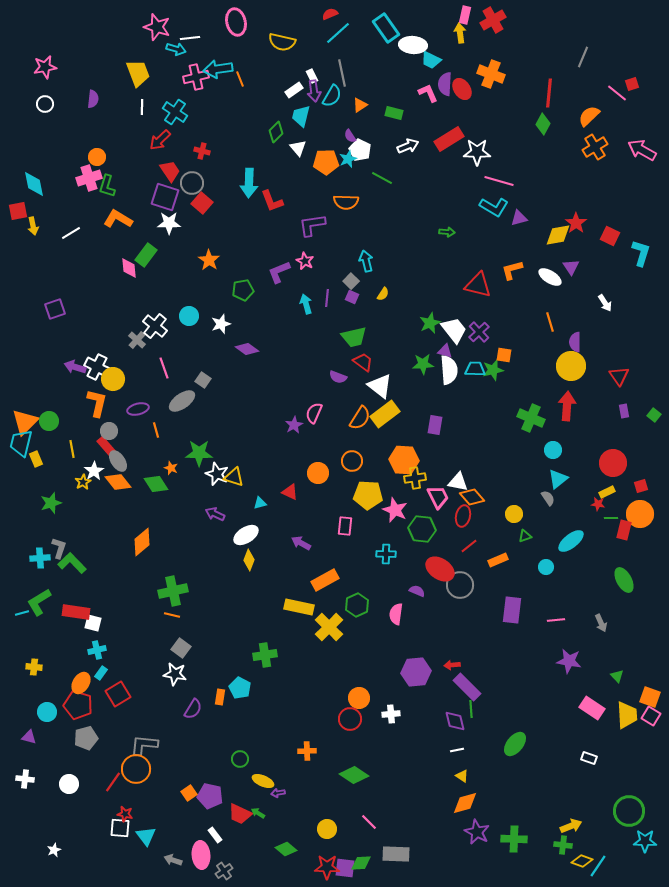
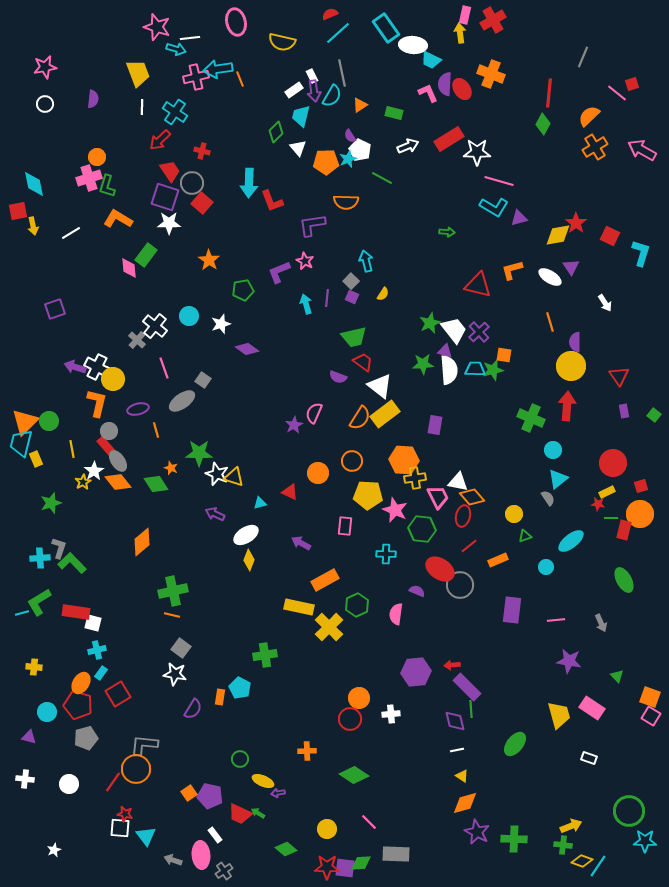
yellow trapezoid at (627, 715): moved 68 px left; rotated 12 degrees counterclockwise
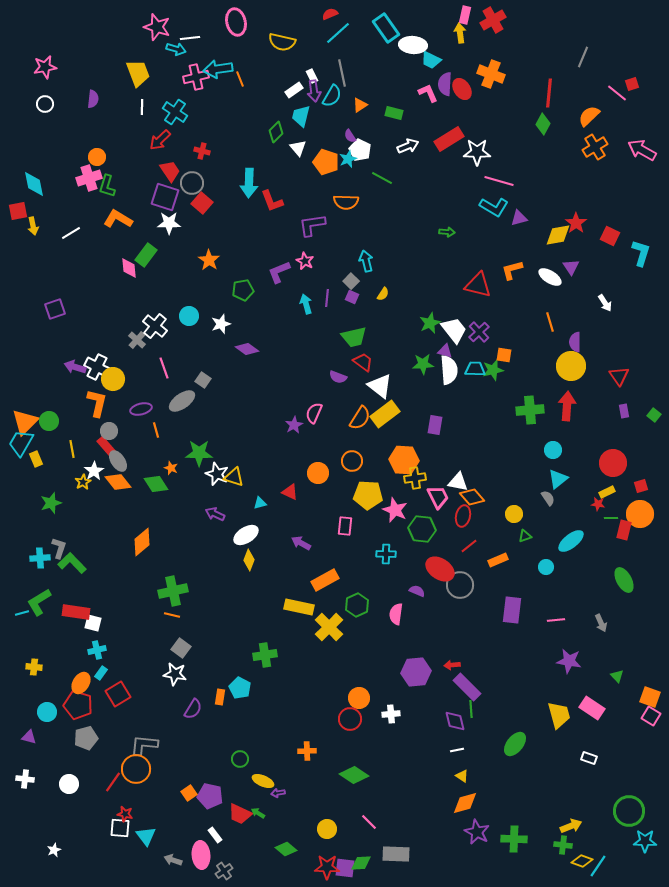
orange pentagon at (326, 162): rotated 20 degrees clockwise
purple ellipse at (138, 409): moved 3 px right
green cross at (531, 418): moved 1 px left, 8 px up; rotated 28 degrees counterclockwise
cyan trapezoid at (21, 443): rotated 16 degrees clockwise
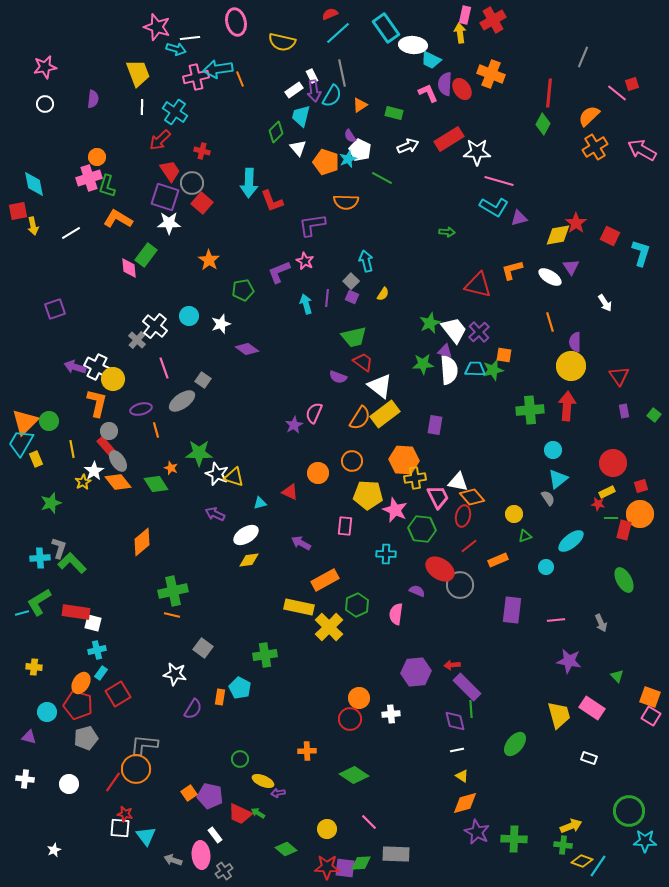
yellow diamond at (249, 560): rotated 60 degrees clockwise
gray square at (181, 648): moved 22 px right
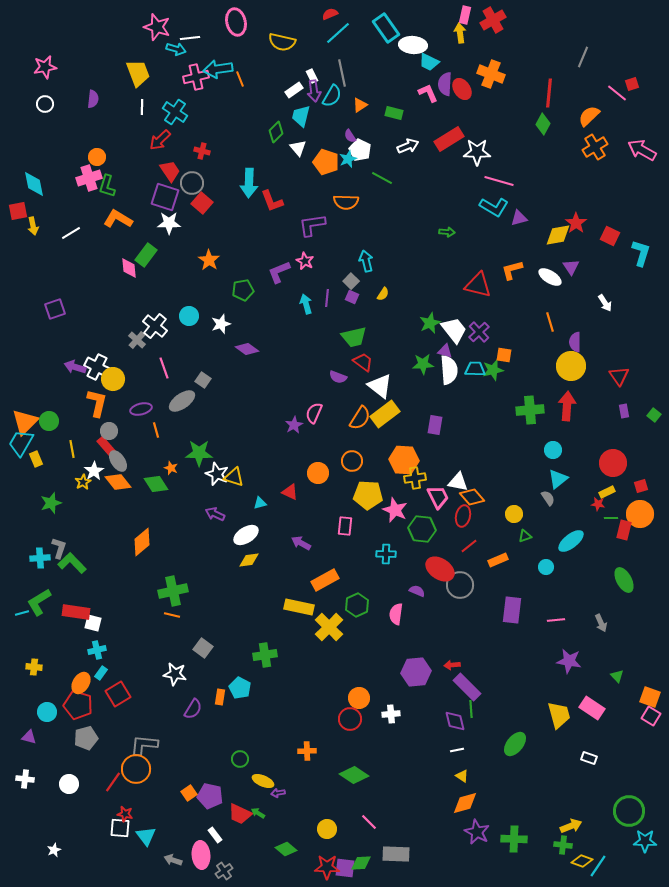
cyan trapezoid at (431, 60): moved 2 px left, 2 px down
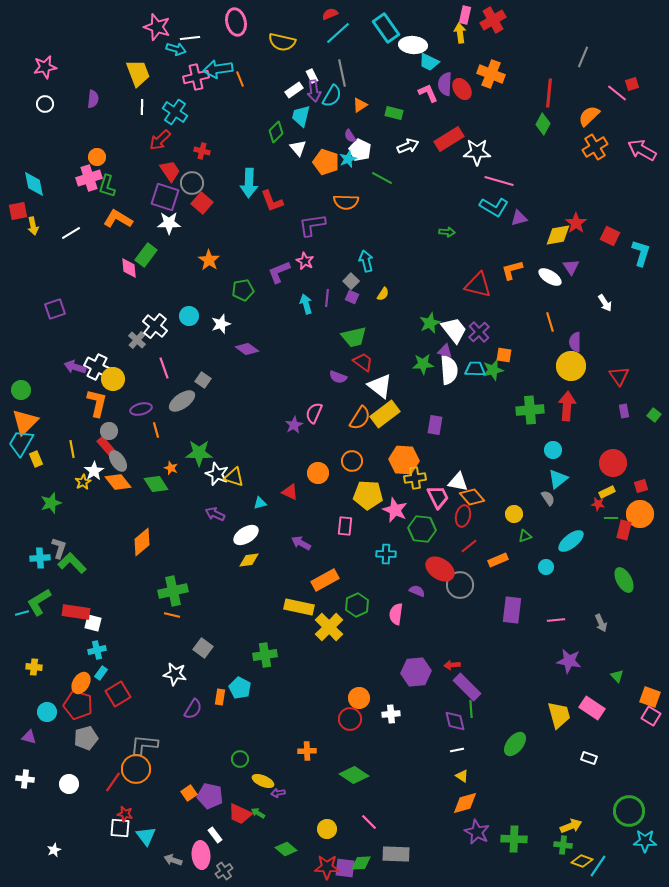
green circle at (49, 421): moved 28 px left, 31 px up
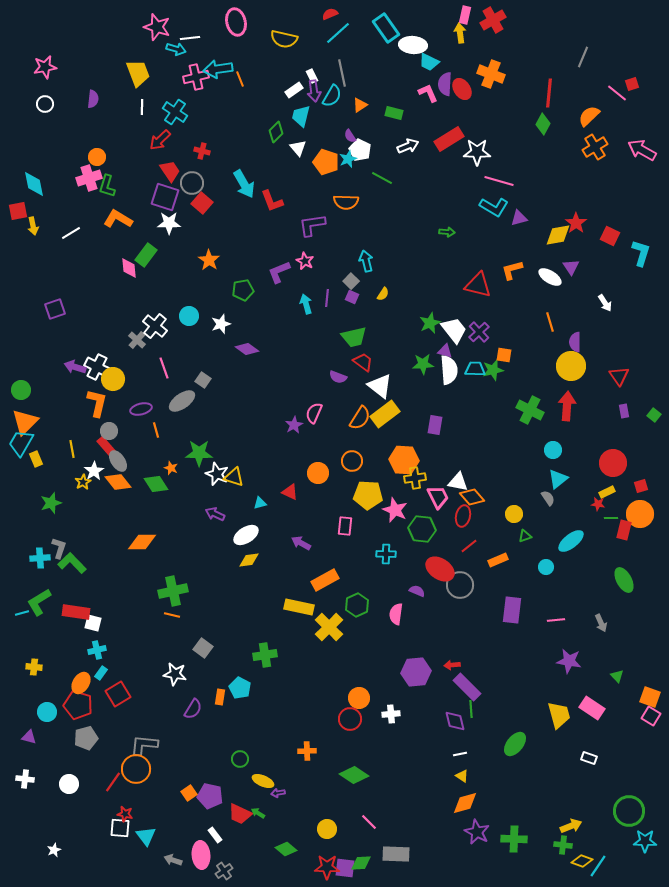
yellow semicircle at (282, 42): moved 2 px right, 3 px up
cyan arrow at (249, 183): moved 5 px left, 1 px down; rotated 32 degrees counterclockwise
green cross at (530, 410): rotated 32 degrees clockwise
orange diamond at (142, 542): rotated 40 degrees clockwise
white line at (457, 750): moved 3 px right, 4 px down
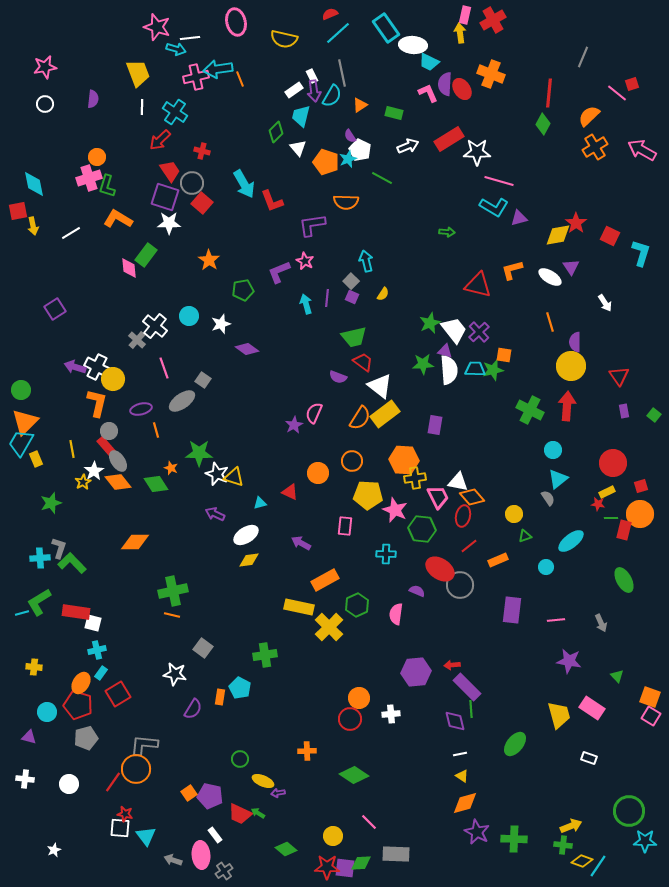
purple square at (55, 309): rotated 15 degrees counterclockwise
orange diamond at (142, 542): moved 7 px left
yellow circle at (327, 829): moved 6 px right, 7 px down
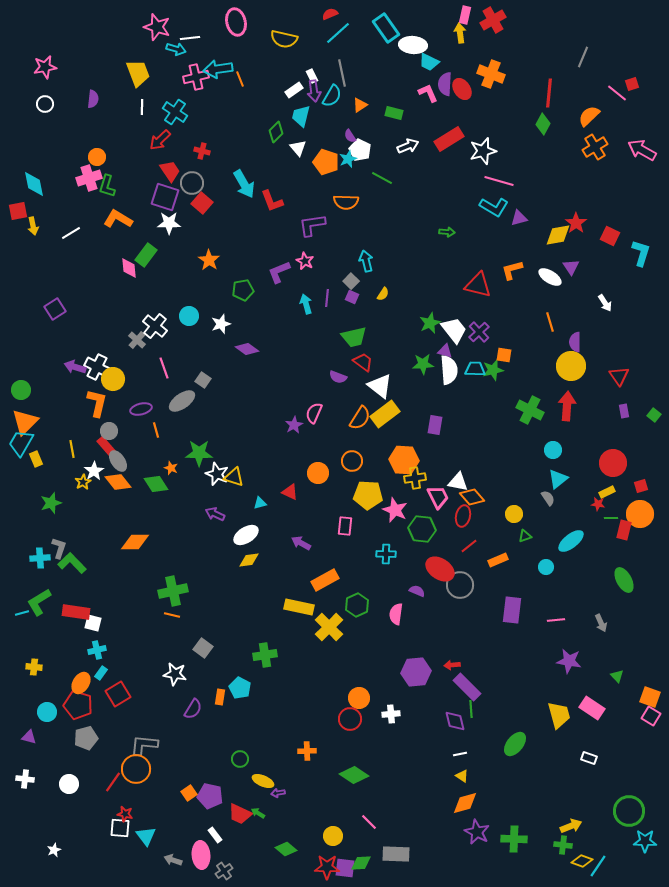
white star at (477, 152): moved 6 px right, 1 px up; rotated 16 degrees counterclockwise
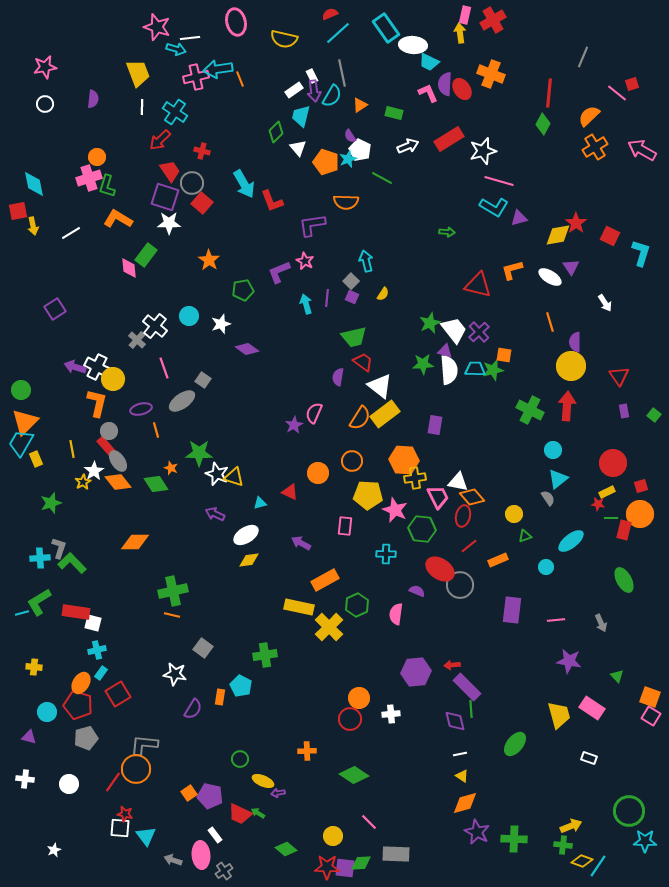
purple semicircle at (338, 377): rotated 78 degrees clockwise
cyan pentagon at (240, 688): moved 1 px right, 2 px up
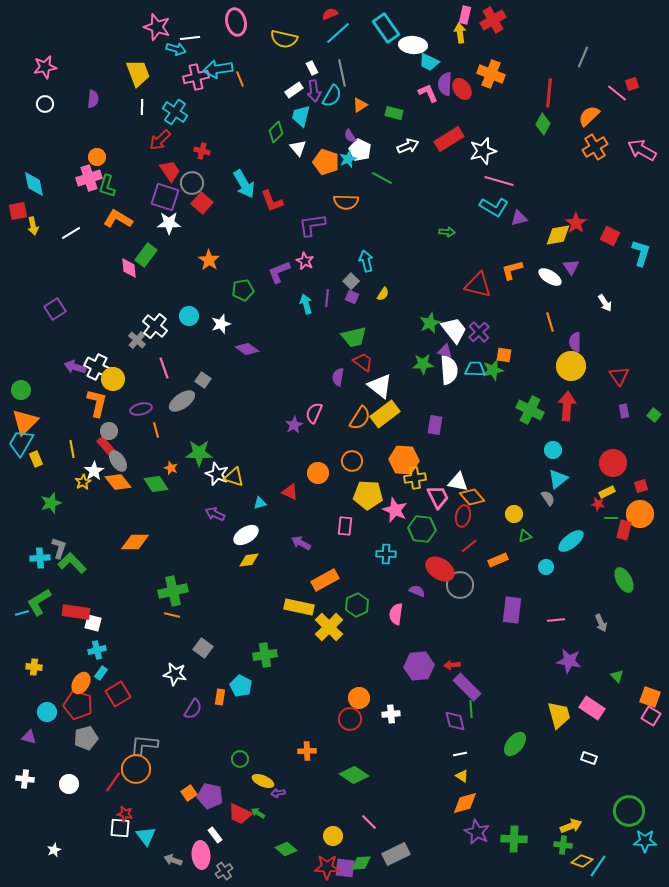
white rectangle at (312, 76): moved 8 px up
purple hexagon at (416, 672): moved 3 px right, 6 px up
gray rectangle at (396, 854): rotated 28 degrees counterclockwise
